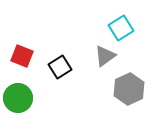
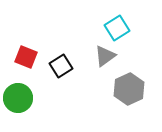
cyan square: moved 4 px left
red square: moved 4 px right, 1 px down
black square: moved 1 px right, 1 px up
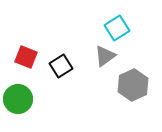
gray hexagon: moved 4 px right, 4 px up
green circle: moved 1 px down
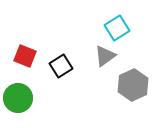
red square: moved 1 px left, 1 px up
green circle: moved 1 px up
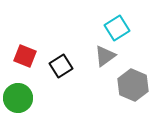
gray hexagon: rotated 12 degrees counterclockwise
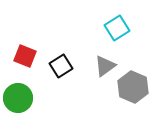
gray triangle: moved 10 px down
gray hexagon: moved 2 px down
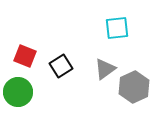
cyan square: rotated 25 degrees clockwise
gray triangle: moved 3 px down
gray hexagon: moved 1 px right; rotated 12 degrees clockwise
green circle: moved 6 px up
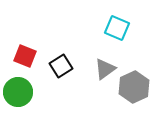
cyan square: rotated 30 degrees clockwise
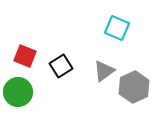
gray triangle: moved 1 px left, 2 px down
